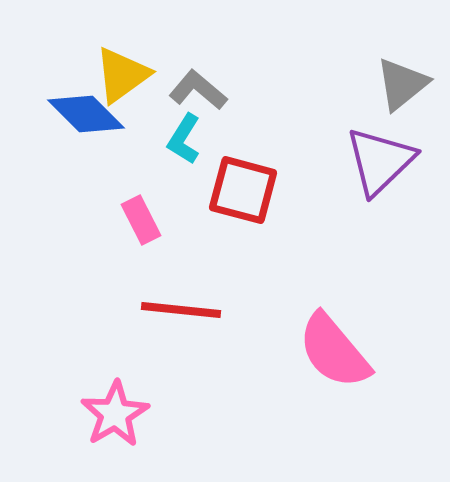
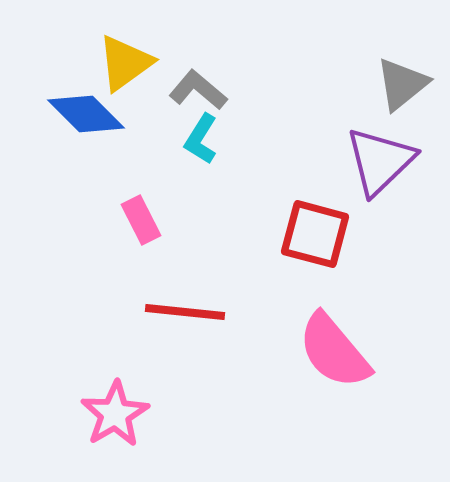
yellow triangle: moved 3 px right, 12 px up
cyan L-shape: moved 17 px right
red square: moved 72 px right, 44 px down
red line: moved 4 px right, 2 px down
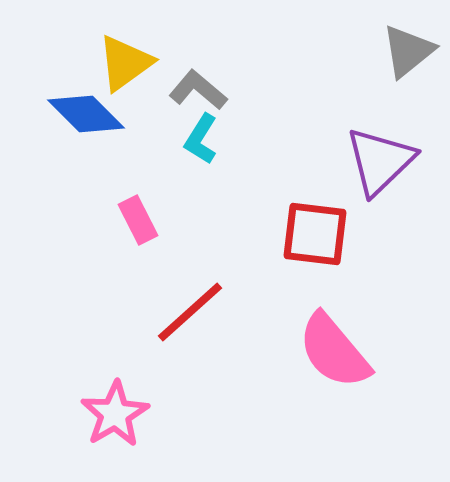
gray triangle: moved 6 px right, 33 px up
pink rectangle: moved 3 px left
red square: rotated 8 degrees counterclockwise
red line: moved 5 px right; rotated 48 degrees counterclockwise
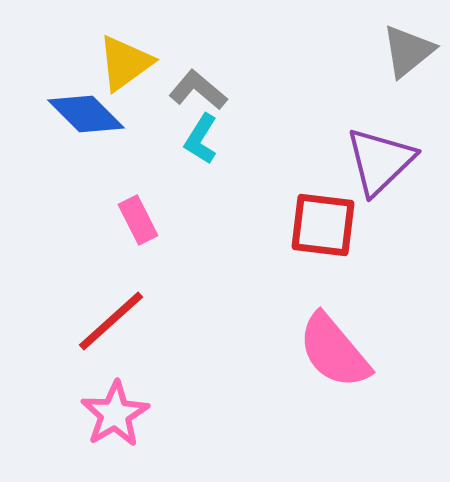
red square: moved 8 px right, 9 px up
red line: moved 79 px left, 9 px down
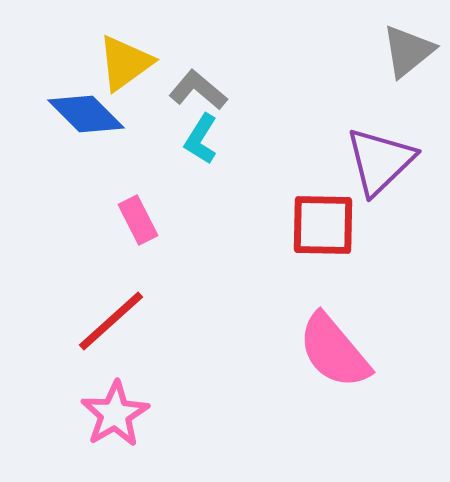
red square: rotated 6 degrees counterclockwise
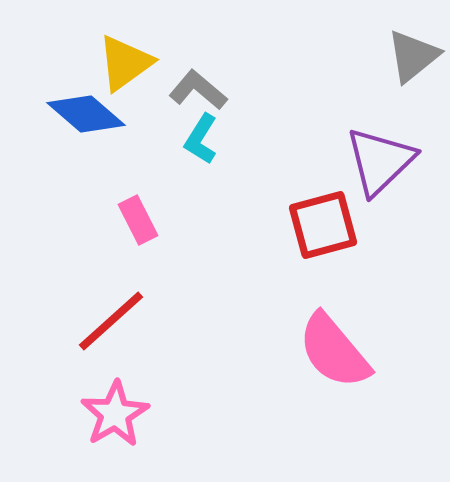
gray triangle: moved 5 px right, 5 px down
blue diamond: rotated 4 degrees counterclockwise
red square: rotated 16 degrees counterclockwise
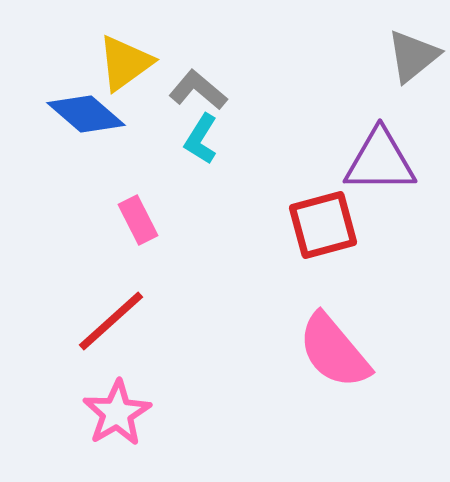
purple triangle: rotated 44 degrees clockwise
pink star: moved 2 px right, 1 px up
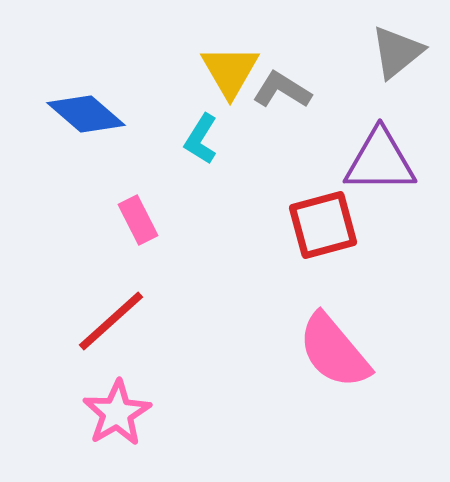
gray triangle: moved 16 px left, 4 px up
yellow triangle: moved 105 px right, 8 px down; rotated 24 degrees counterclockwise
gray L-shape: moved 84 px right; rotated 8 degrees counterclockwise
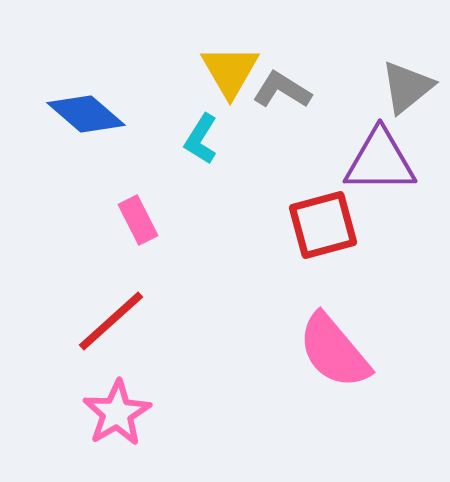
gray triangle: moved 10 px right, 35 px down
